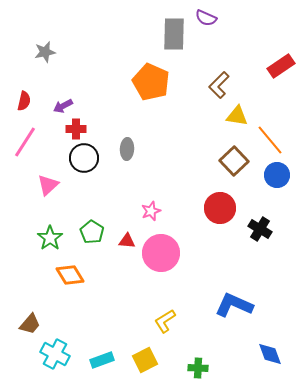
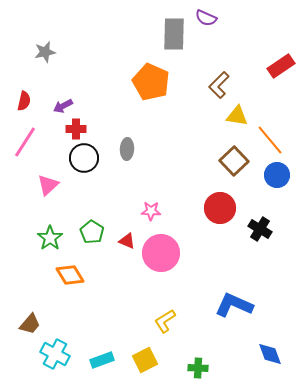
pink star: rotated 24 degrees clockwise
red triangle: rotated 18 degrees clockwise
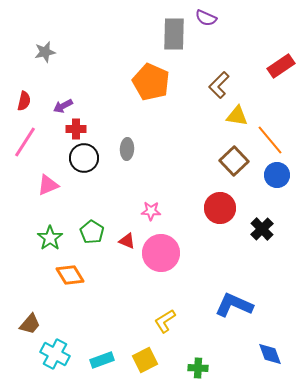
pink triangle: rotated 20 degrees clockwise
black cross: moved 2 px right; rotated 15 degrees clockwise
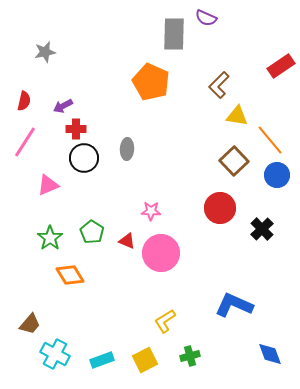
green cross: moved 8 px left, 12 px up; rotated 18 degrees counterclockwise
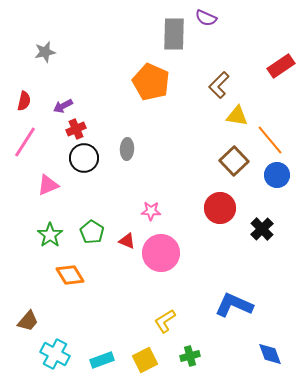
red cross: rotated 24 degrees counterclockwise
green star: moved 3 px up
brown trapezoid: moved 2 px left, 3 px up
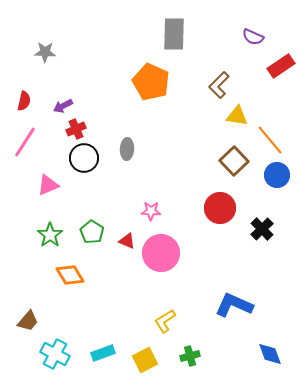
purple semicircle: moved 47 px right, 19 px down
gray star: rotated 15 degrees clockwise
cyan rectangle: moved 1 px right, 7 px up
